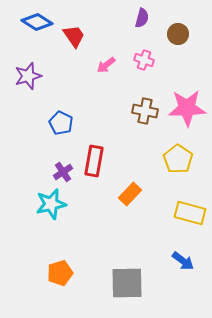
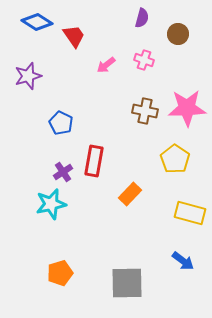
yellow pentagon: moved 3 px left
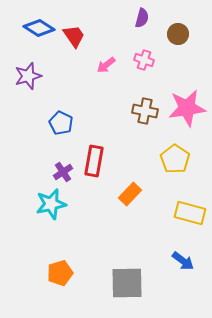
blue diamond: moved 2 px right, 6 px down
pink star: rotated 6 degrees counterclockwise
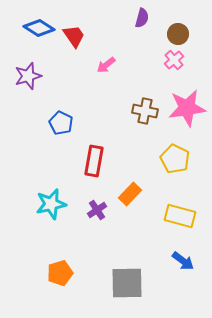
pink cross: moved 30 px right; rotated 30 degrees clockwise
yellow pentagon: rotated 8 degrees counterclockwise
purple cross: moved 34 px right, 38 px down
yellow rectangle: moved 10 px left, 3 px down
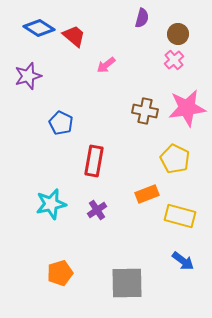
red trapezoid: rotated 15 degrees counterclockwise
orange rectangle: moved 17 px right; rotated 25 degrees clockwise
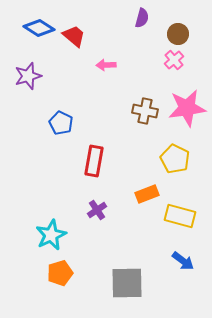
pink arrow: rotated 36 degrees clockwise
cyan star: moved 31 px down; rotated 12 degrees counterclockwise
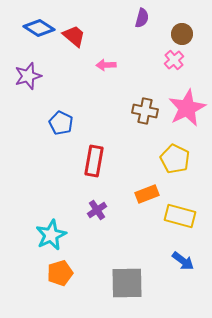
brown circle: moved 4 px right
pink star: rotated 18 degrees counterclockwise
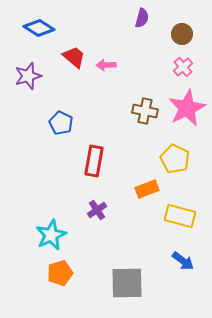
red trapezoid: moved 21 px down
pink cross: moved 9 px right, 7 px down
orange rectangle: moved 5 px up
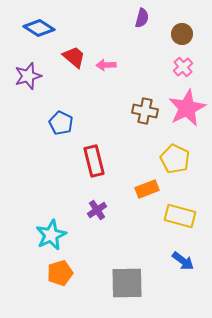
red rectangle: rotated 24 degrees counterclockwise
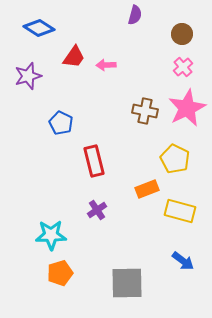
purple semicircle: moved 7 px left, 3 px up
red trapezoid: rotated 85 degrees clockwise
yellow rectangle: moved 5 px up
cyan star: rotated 24 degrees clockwise
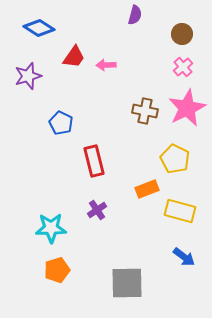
cyan star: moved 7 px up
blue arrow: moved 1 px right, 4 px up
orange pentagon: moved 3 px left, 3 px up
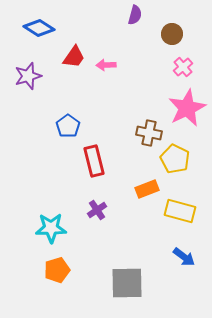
brown circle: moved 10 px left
brown cross: moved 4 px right, 22 px down
blue pentagon: moved 7 px right, 3 px down; rotated 10 degrees clockwise
